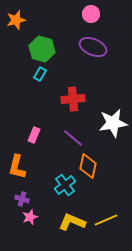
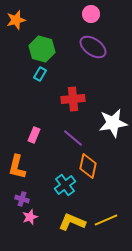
purple ellipse: rotated 12 degrees clockwise
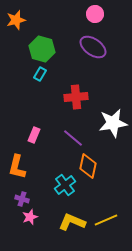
pink circle: moved 4 px right
red cross: moved 3 px right, 2 px up
